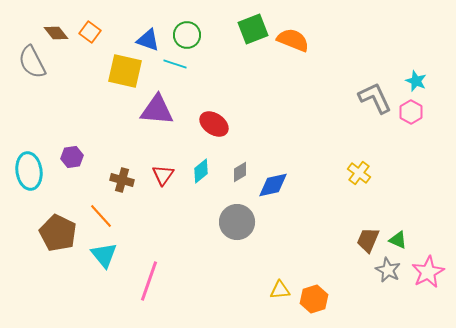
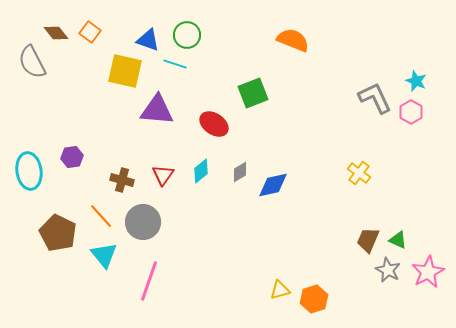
green square: moved 64 px down
gray circle: moved 94 px left
yellow triangle: rotated 10 degrees counterclockwise
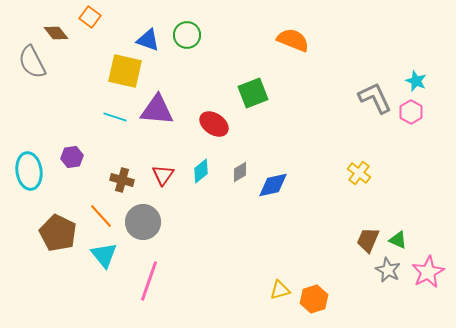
orange square: moved 15 px up
cyan line: moved 60 px left, 53 px down
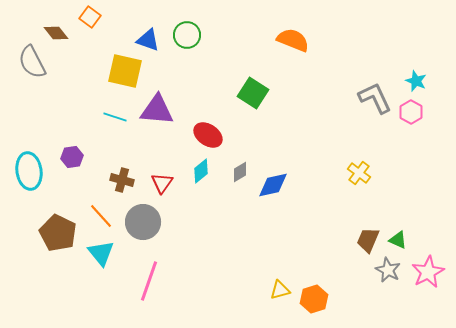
green square: rotated 36 degrees counterclockwise
red ellipse: moved 6 px left, 11 px down
red triangle: moved 1 px left, 8 px down
cyan triangle: moved 3 px left, 2 px up
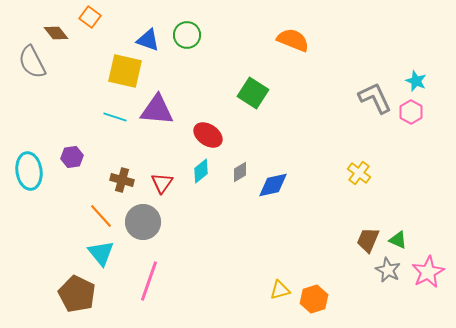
brown pentagon: moved 19 px right, 61 px down
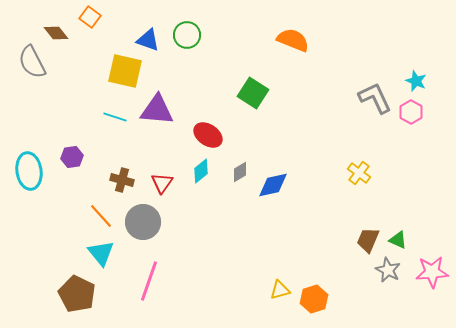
pink star: moved 4 px right; rotated 24 degrees clockwise
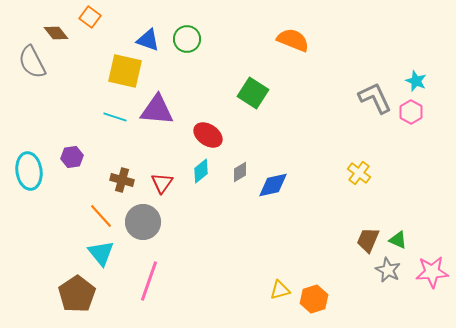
green circle: moved 4 px down
brown pentagon: rotated 12 degrees clockwise
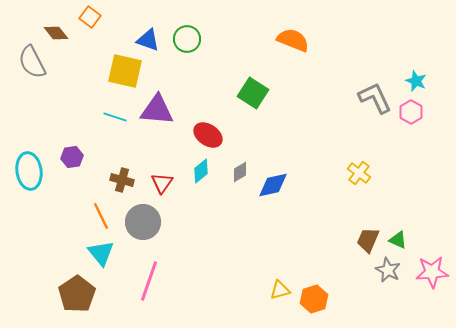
orange line: rotated 16 degrees clockwise
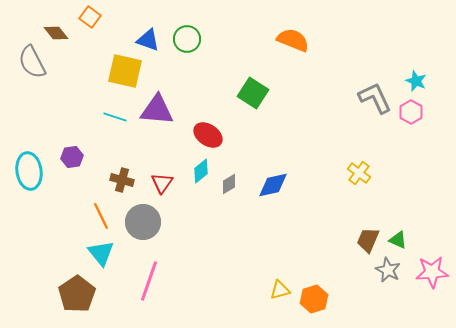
gray diamond: moved 11 px left, 12 px down
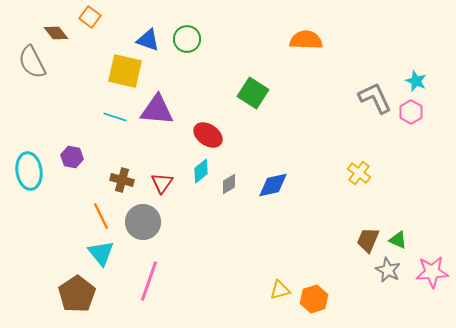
orange semicircle: moved 13 px right; rotated 20 degrees counterclockwise
purple hexagon: rotated 20 degrees clockwise
